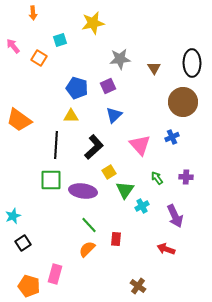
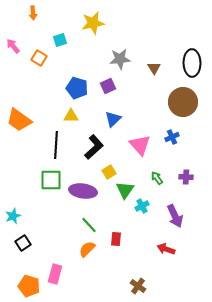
blue triangle: moved 1 px left, 4 px down
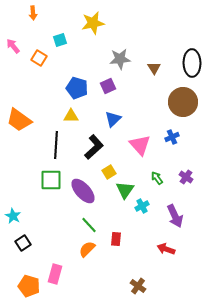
purple cross: rotated 32 degrees clockwise
purple ellipse: rotated 40 degrees clockwise
cyan star: rotated 21 degrees counterclockwise
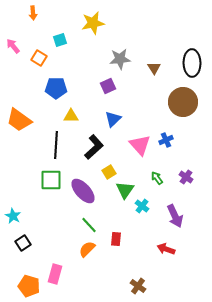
blue pentagon: moved 21 px left; rotated 15 degrees counterclockwise
blue cross: moved 6 px left, 3 px down
cyan cross: rotated 24 degrees counterclockwise
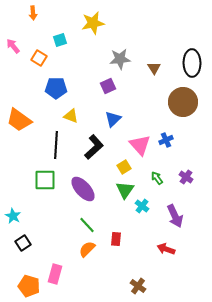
yellow triangle: rotated 21 degrees clockwise
yellow square: moved 15 px right, 5 px up
green square: moved 6 px left
purple ellipse: moved 2 px up
green line: moved 2 px left
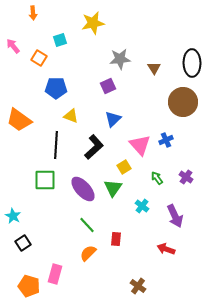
green triangle: moved 12 px left, 2 px up
orange semicircle: moved 1 px right, 4 px down
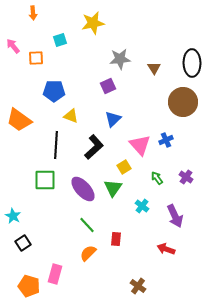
orange square: moved 3 px left; rotated 35 degrees counterclockwise
blue pentagon: moved 2 px left, 3 px down
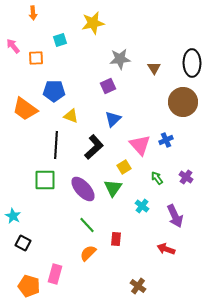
orange trapezoid: moved 6 px right, 11 px up
black square: rotated 28 degrees counterclockwise
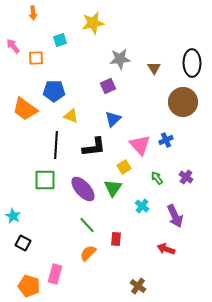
black L-shape: rotated 35 degrees clockwise
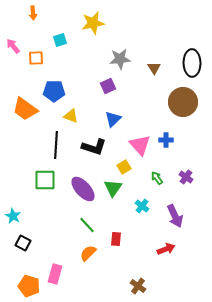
blue cross: rotated 24 degrees clockwise
black L-shape: rotated 25 degrees clockwise
red arrow: rotated 138 degrees clockwise
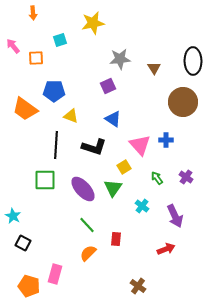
black ellipse: moved 1 px right, 2 px up
blue triangle: rotated 42 degrees counterclockwise
